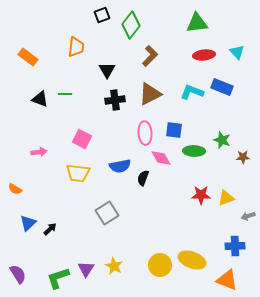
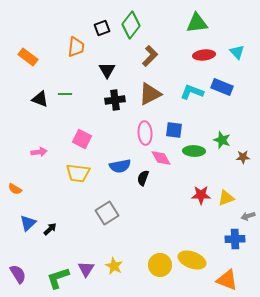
black square at (102, 15): moved 13 px down
blue cross at (235, 246): moved 7 px up
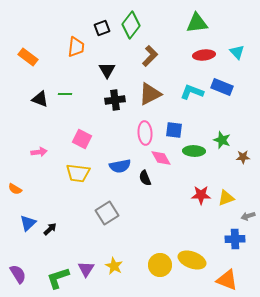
black semicircle at (143, 178): moved 2 px right; rotated 42 degrees counterclockwise
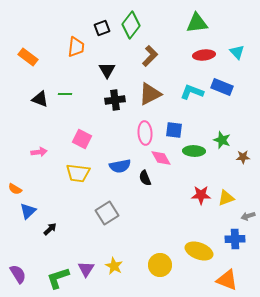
blue triangle at (28, 223): moved 12 px up
yellow ellipse at (192, 260): moved 7 px right, 9 px up
